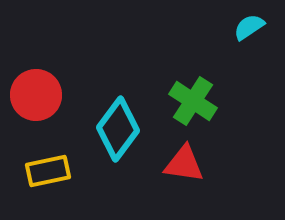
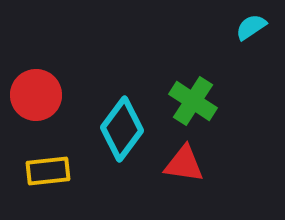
cyan semicircle: moved 2 px right
cyan diamond: moved 4 px right
yellow rectangle: rotated 6 degrees clockwise
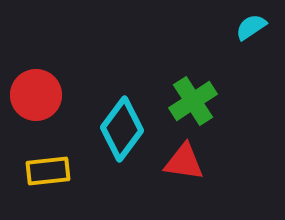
green cross: rotated 24 degrees clockwise
red triangle: moved 2 px up
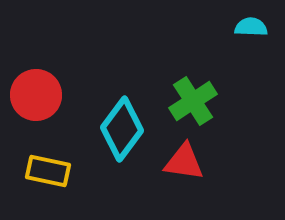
cyan semicircle: rotated 36 degrees clockwise
yellow rectangle: rotated 18 degrees clockwise
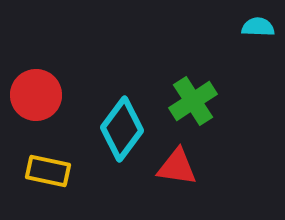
cyan semicircle: moved 7 px right
red triangle: moved 7 px left, 5 px down
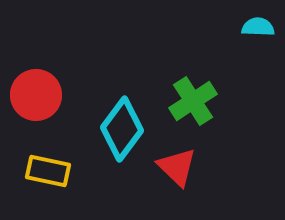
red triangle: rotated 36 degrees clockwise
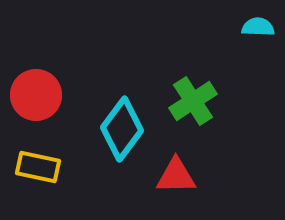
red triangle: moved 1 px left, 9 px down; rotated 45 degrees counterclockwise
yellow rectangle: moved 10 px left, 4 px up
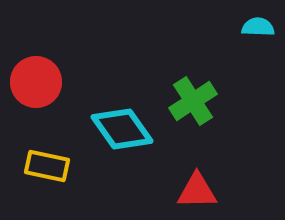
red circle: moved 13 px up
cyan diamond: rotated 72 degrees counterclockwise
yellow rectangle: moved 9 px right, 1 px up
red triangle: moved 21 px right, 15 px down
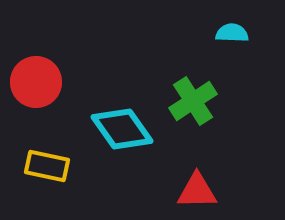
cyan semicircle: moved 26 px left, 6 px down
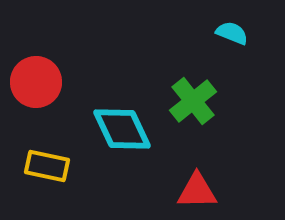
cyan semicircle: rotated 20 degrees clockwise
green cross: rotated 6 degrees counterclockwise
cyan diamond: rotated 10 degrees clockwise
